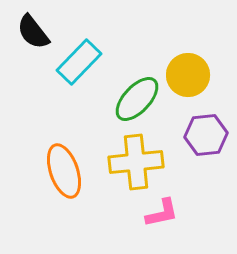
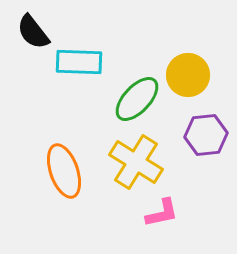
cyan rectangle: rotated 48 degrees clockwise
yellow cross: rotated 38 degrees clockwise
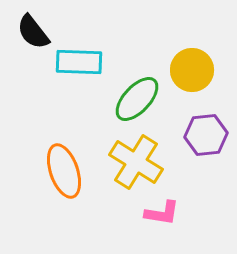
yellow circle: moved 4 px right, 5 px up
pink L-shape: rotated 21 degrees clockwise
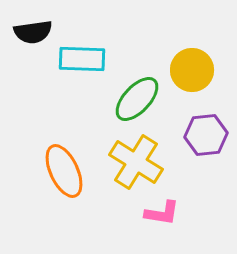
black semicircle: rotated 60 degrees counterclockwise
cyan rectangle: moved 3 px right, 3 px up
orange ellipse: rotated 6 degrees counterclockwise
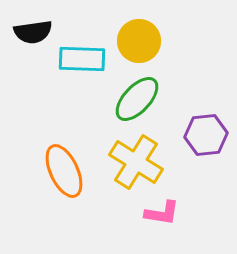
yellow circle: moved 53 px left, 29 px up
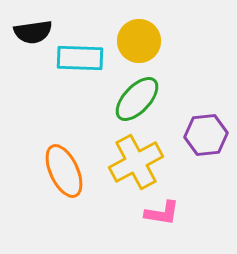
cyan rectangle: moved 2 px left, 1 px up
yellow cross: rotated 30 degrees clockwise
